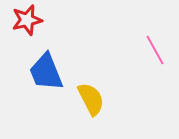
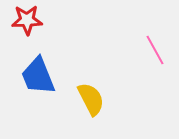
red star: rotated 12 degrees clockwise
blue trapezoid: moved 8 px left, 4 px down
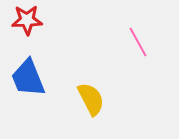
pink line: moved 17 px left, 8 px up
blue trapezoid: moved 10 px left, 2 px down
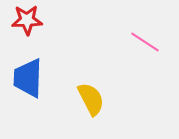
pink line: moved 7 px right; rotated 28 degrees counterclockwise
blue trapezoid: rotated 24 degrees clockwise
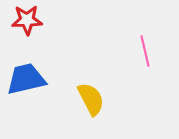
pink line: moved 9 px down; rotated 44 degrees clockwise
blue trapezoid: moved 2 px left, 1 px down; rotated 75 degrees clockwise
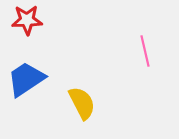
blue trapezoid: rotated 21 degrees counterclockwise
yellow semicircle: moved 9 px left, 4 px down
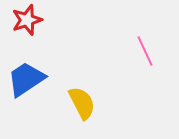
red star: rotated 16 degrees counterclockwise
pink line: rotated 12 degrees counterclockwise
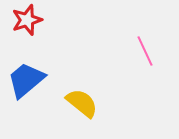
blue trapezoid: moved 1 px down; rotated 6 degrees counterclockwise
yellow semicircle: rotated 24 degrees counterclockwise
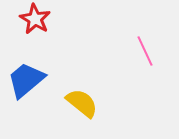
red star: moved 8 px right, 1 px up; rotated 24 degrees counterclockwise
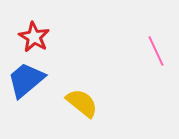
red star: moved 1 px left, 18 px down
pink line: moved 11 px right
